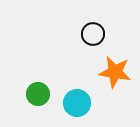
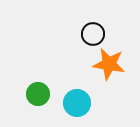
orange star: moved 6 px left, 8 px up
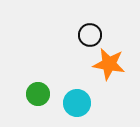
black circle: moved 3 px left, 1 px down
